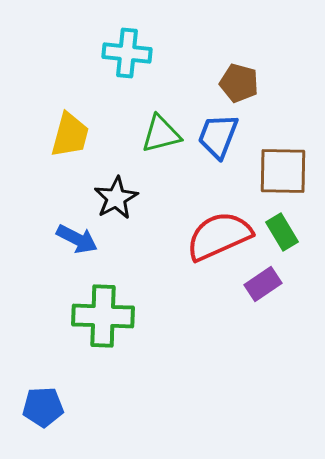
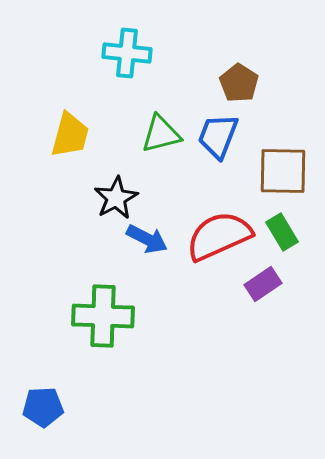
brown pentagon: rotated 18 degrees clockwise
blue arrow: moved 70 px right
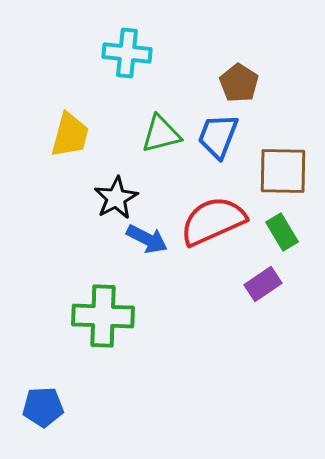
red semicircle: moved 6 px left, 15 px up
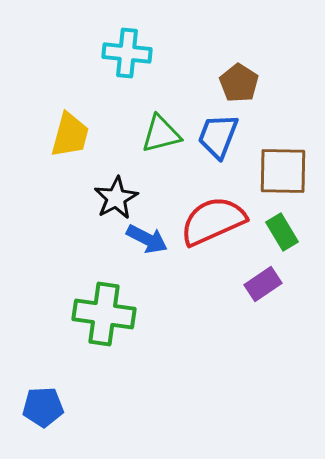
green cross: moved 1 px right, 2 px up; rotated 6 degrees clockwise
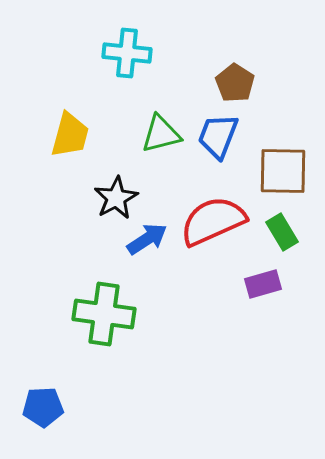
brown pentagon: moved 4 px left
blue arrow: rotated 60 degrees counterclockwise
purple rectangle: rotated 18 degrees clockwise
